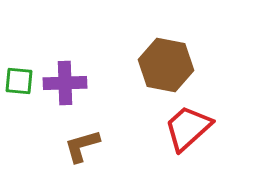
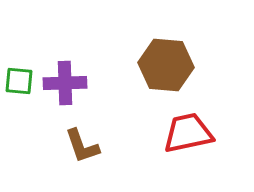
brown hexagon: rotated 6 degrees counterclockwise
red trapezoid: moved 5 px down; rotated 30 degrees clockwise
brown L-shape: rotated 93 degrees counterclockwise
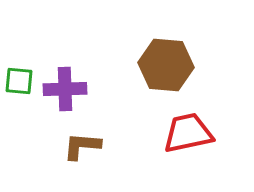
purple cross: moved 6 px down
brown L-shape: rotated 114 degrees clockwise
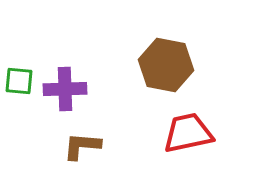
brown hexagon: rotated 6 degrees clockwise
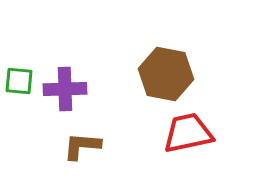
brown hexagon: moved 9 px down
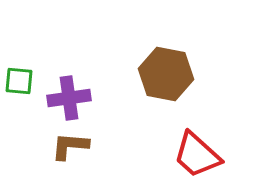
purple cross: moved 4 px right, 9 px down; rotated 6 degrees counterclockwise
red trapezoid: moved 9 px right, 22 px down; rotated 126 degrees counterclockwise
brown L-shape: moved 12 px left
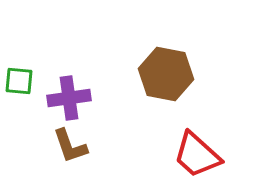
brown L-shape: rotated 114 degrees counterclockwise
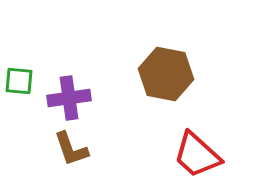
brown L-shape: moved 1 px right, 3 px down
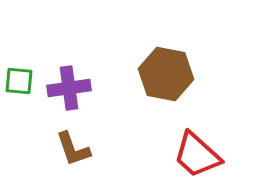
purple cross: moved 10 px up
brown L-shape: moved 2 px right
